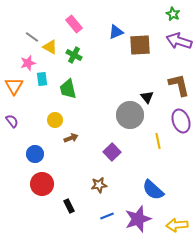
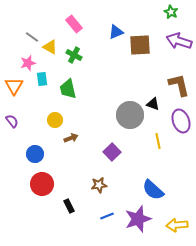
green star: moved 2 px left, 2 px up
black triangle: moved 6 px right, 7 px down; rotated 32 degrees counterclockwise
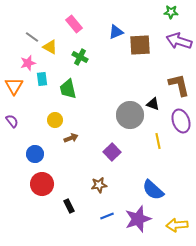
green star: rotated 24 degrees counterclockwise
green cross: moved 6 px right, 2 px down
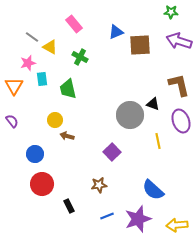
brown arrow: moved 4 px left, 2 px up; rotated 144 degrees counterclockwise
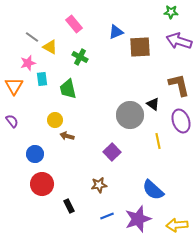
brown square: moved 2 px down
black triangle: rotated 16 degrees clockwise
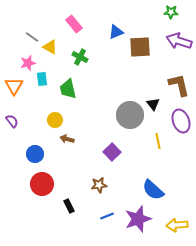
black triangle: rotated 16 degrees clockwise
brown arrow: moved 3 px down
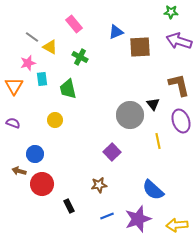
purple semicircle: moved 1 px right, 2 px down; rotated 32 degrees counterclockwise
brown arrow: moved 48 px left, 32 px down
